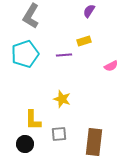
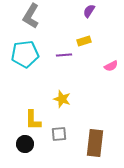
cyan pentagon: rotated 12 degrees clockwise
brown rectangle: moved 1 px right, 1 px down
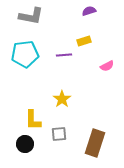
purple semicircle: rotated 40 degrees clockwise
gray L-shape: rotated 110 degrees counterclockwise
pink semicircle: moved 4 px left
yellow star: rotated 18 degrees clockwise
brown rectangle: rotated 12 degrees clockwise
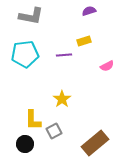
gray square: moved 5 px left, 3 px up; rotated 21 degrees counterclockwise
brown rectangle: rotated 32 degrees clockwise
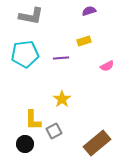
purple line: moved 3 px left, 3 px down
brown rectangle: moved 2 px right
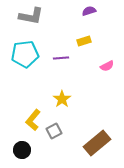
yellow L-shape: rotated 40 degrees clockwise
black circle: moved 3 px left, 6 px down
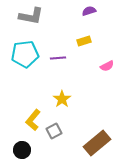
purple line: moved 3 px left
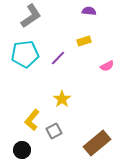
purple semicircle: rotated 24 degrees clockwise
gray L-shape: rotated 45 degrees counterclockwise
purple line: rotated 42 degrees counterclockwise
yellow L-shape: moved 1 px left
